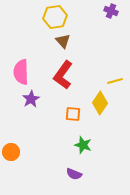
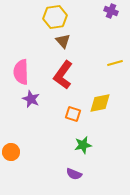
yellow line: moved 18 px up
purple star: rotated 18 degrees counterclockwise
yellow diamond: rotated 45 degrees clockwise
orange square: rotated 14 degrees clockwise
green star: rotated 30 degrees counterclockwise
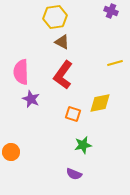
brown triangle: moved 1 px left, 1 px down; rotated 21 degrees counterclockwise
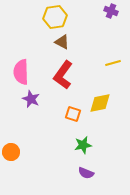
yellow line: moved 2 px left
purple semicircle: moved 12 px right, 1 px up
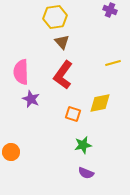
purple cross: moved 1 px left, 1 px up
brown triangle: rotated 21 degrees clockwise
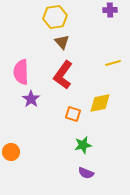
purple cross: rotated 24 degrees counterclockwise
purple star: rotated 12 degrees clockwise
